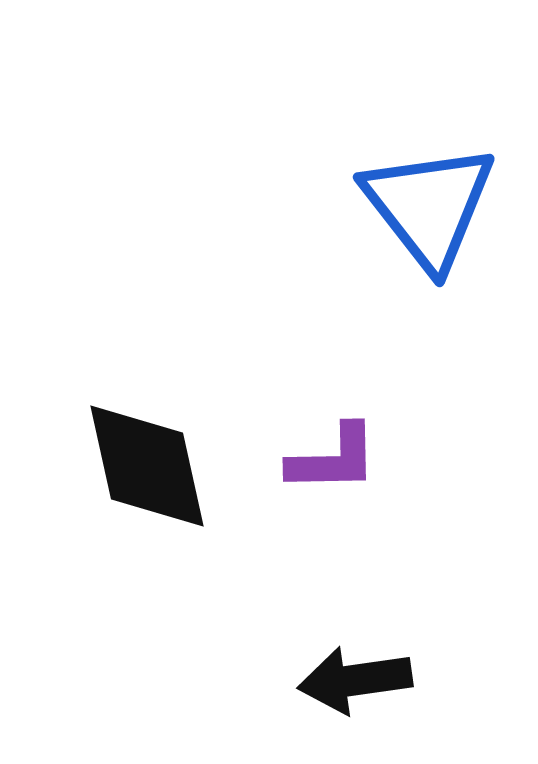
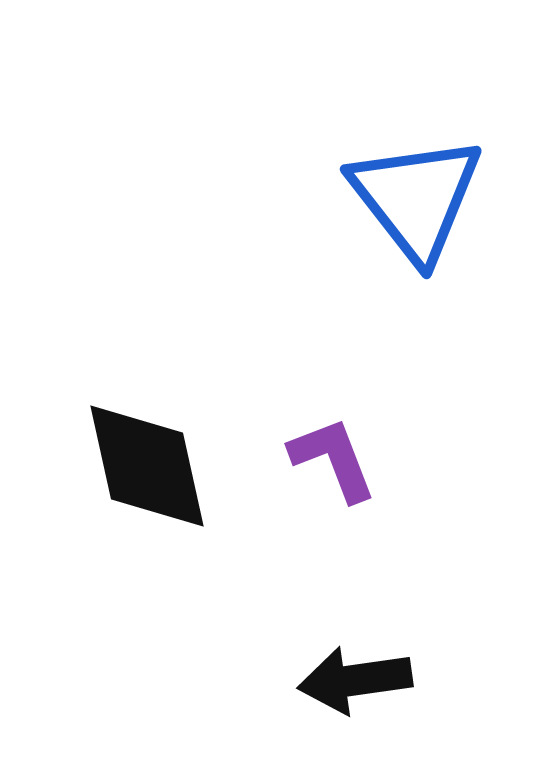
blue triangle: moved 13 px left, 8 px up
purple L-shape: rotated 110 degrees counterclockwise
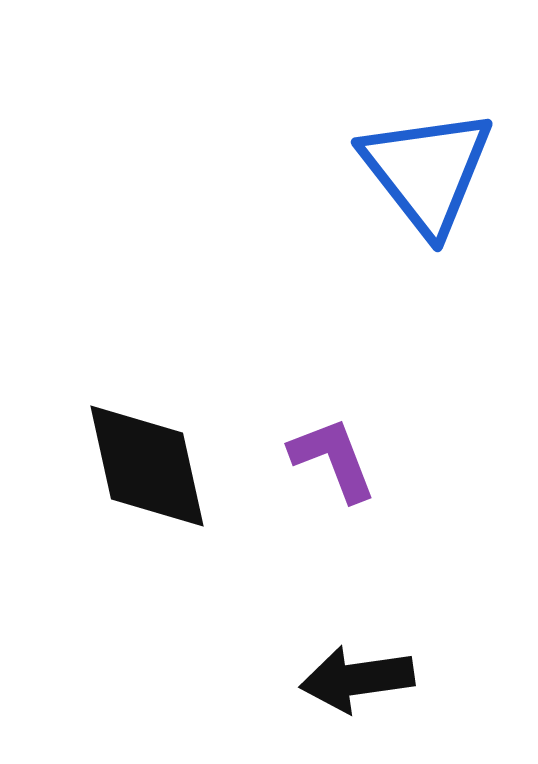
blue triangle: moved 11 px right, 27 px up
black arrow: moved 2 px right, 1 px up
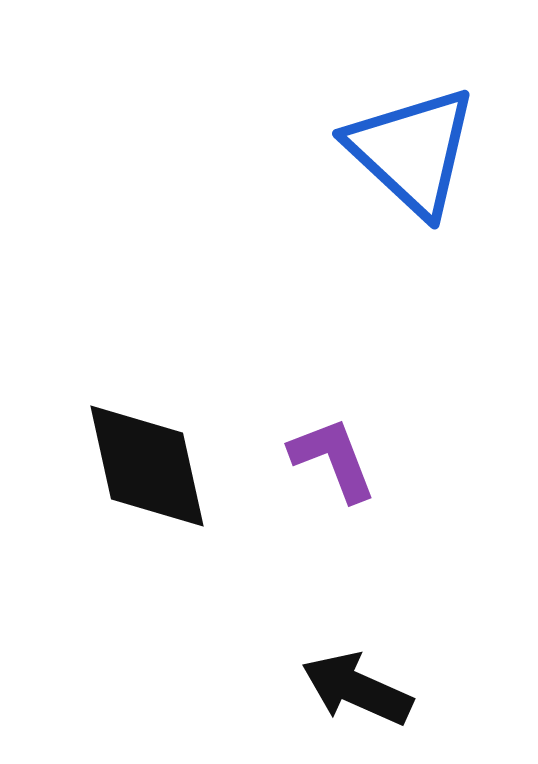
blue triangle: moved 15 px left, 20 px up; rotated 9 degrees counterclockwise
black arrow: moved 10 px down; rotated 32 degrees clockwise
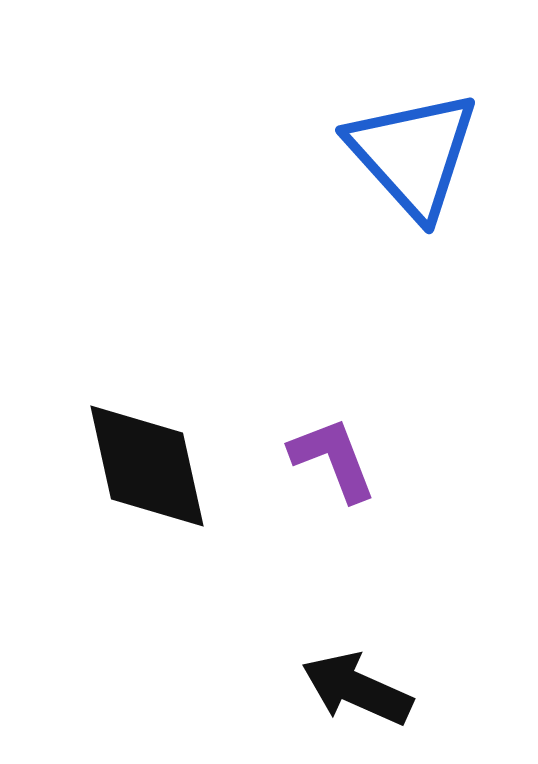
blue triangle: moved 1 px right, 3 px down; rotated 5 degrees clockwise
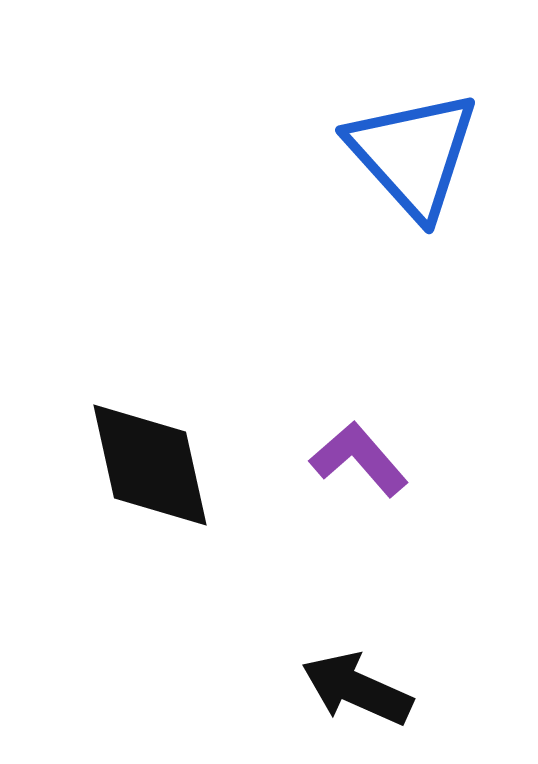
purple L-shape: moved 26 px right; rotated 20 degrees counterclockwise
black diamond: moved 3 px right, 1 px up
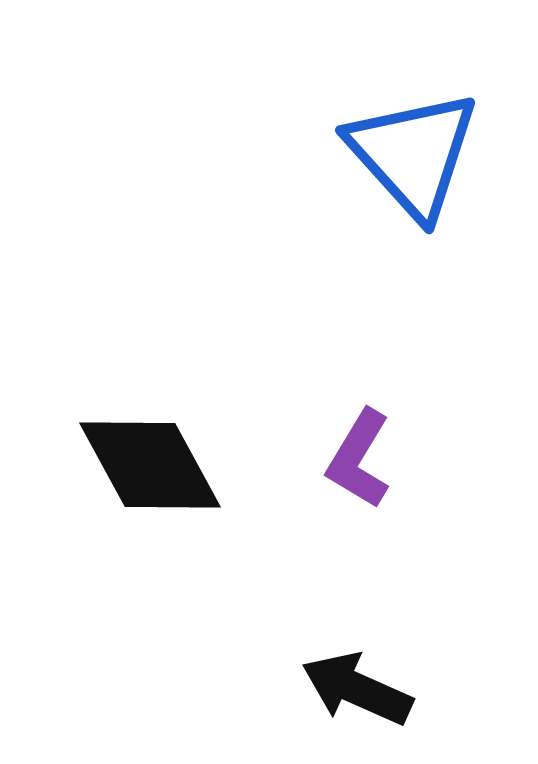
purple L-shape: rotated 108 degrees counterclockwise
black diamond: rotated 16 degrees counterclockwise
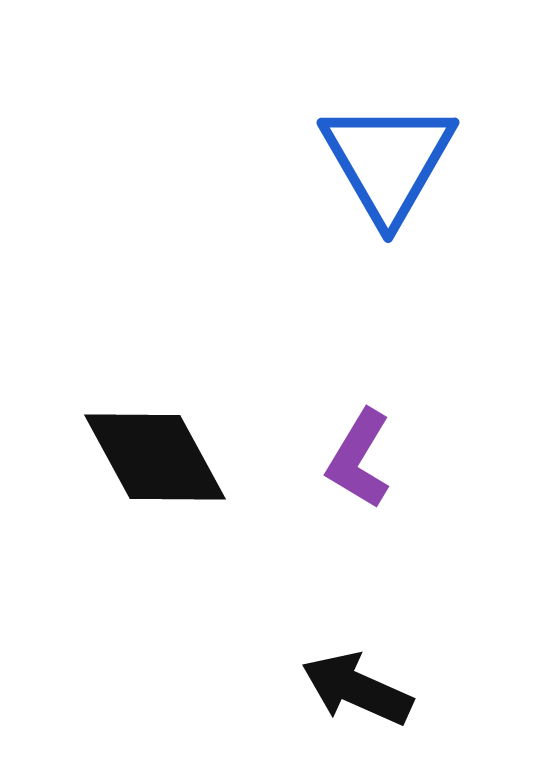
blue triangle: moved 25 px left, 7 px down; rotated 12 degrees clockwise
black diamond: moved 5 px right, 8 px up
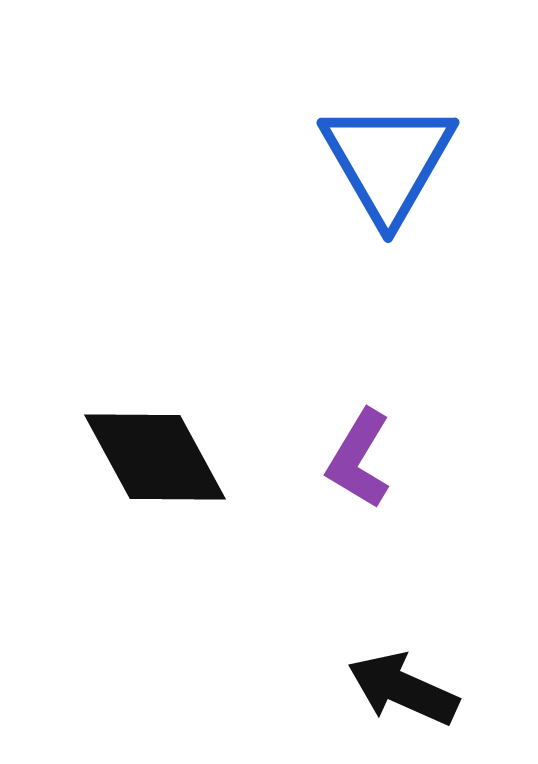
black arrow: moved 46 px right
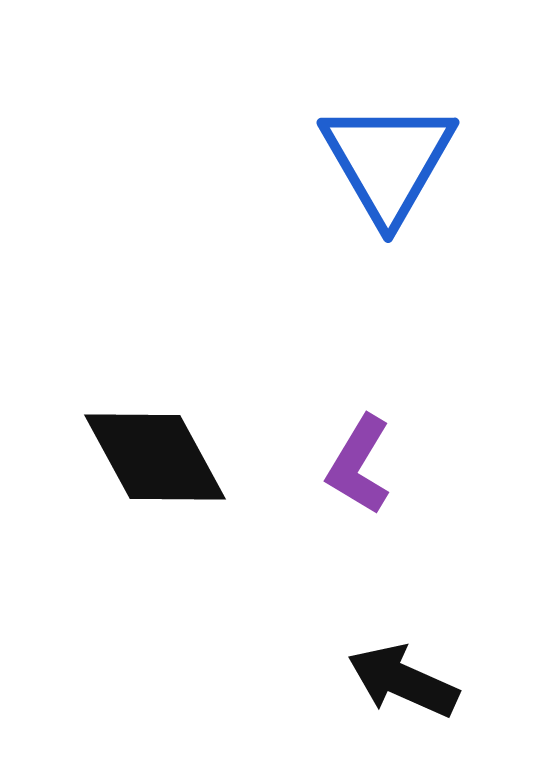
purple L-shape: moved 6 px down
black arrow: moved 8 px up
